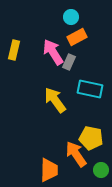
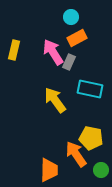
orange rectangle: moved 1 px down
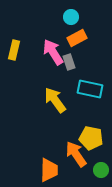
gray rectangle: rotated 42 degrees counterclockwise
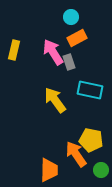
cyan rectangle: moved 1 px down
yellow pentagon: moved 2 px down
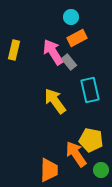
gray rectangle: rotated 21 degrees counterclockwise
cyan rectangle: rotated 65 degrees clockwise
yellow arrow: moved 1 px down
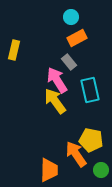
pink arrow: moved 4 px right, 28 px down
